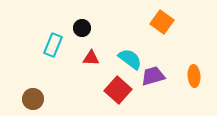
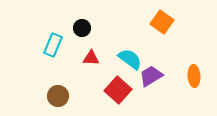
purple trapezoid: moved 2 px left; rotated 15 degrees counterclockwise
brown circle: moved 25 px right, 3 px up
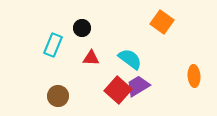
purple trapezoid: moved 13 px left, 10 px down
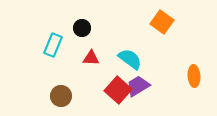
brown circle: moved 3 px right
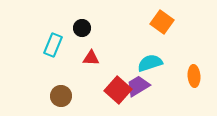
cyan semicircle: moved 20 px right, 4 px down; rotated 55 degrees counterclockwise
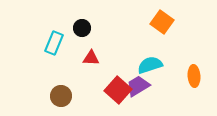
cyan rectangle: moved 1 px right, 2 px up
cyan semicircle: moved 2 px down
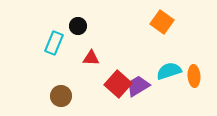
black circle: moved 4 px left, 2 px up
cyan semicircle: moved 19 px right, 6 px down
red square: moved 6 px up
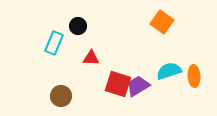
red square: rotated 24 degrees counterclockwise
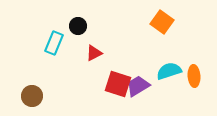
red triangle: moved 3 px right, 5 px up; rotated 30 degrees counterclockwise
brown circle: moved 29 px left
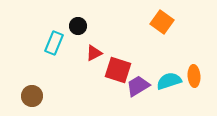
cyan semicircle: moved 10 px down
red square: moved 14 px up
